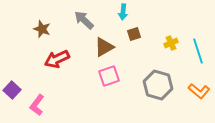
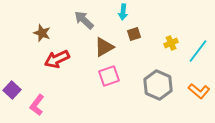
brown star: moved 4 px down
cyan line: rotated 55 degrees clockwise
gray hexagon: rotated 8 degrees clockwise
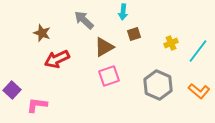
pink L-shape: rotated 60 degrees clockwise
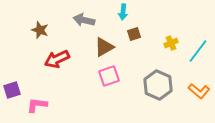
gray arrow: rotated 30 degrees counterclockwise
brown star: moved 2 px left, 3 px up
purple square: rotated 30 degrees clockwise
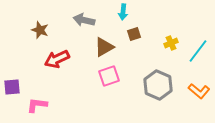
purple square: moved 3 px up; rotated 12 degrees clockwise
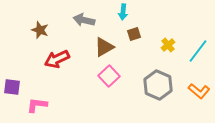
yellow cross: moved 3 px left, 2 px down; rotated 16 degrees counterclockwise
pink square: rotated 25 degrees counterclockwise
purple square: rotated 12 degrees clockwise
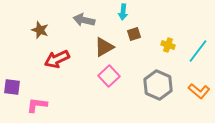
yellow cross: rotated 32 degrees counterclockwise
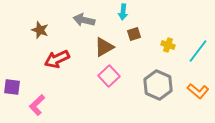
orange L-shape: moved 1 px left
pink L-shape: rotated 50 degrees counterclockwise
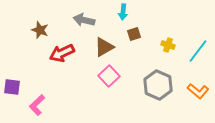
red arrow: moved 5 px right, 6 px up
